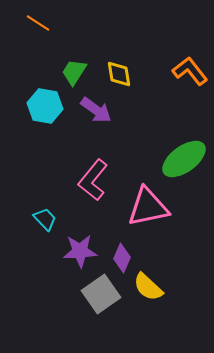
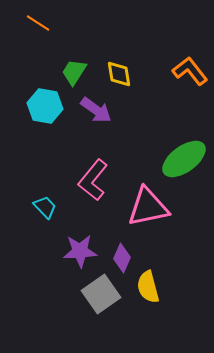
cyan trapezoid: moved 12 px up
yellow semicircle: rotated 32 degrees clockwise
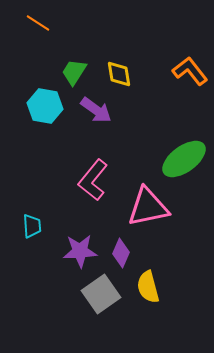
cyan trapezoid: moved 13 px left, 19 px down; rotated 40 degrees clockwise
purple diamond: moved 1 px left, 5 px up
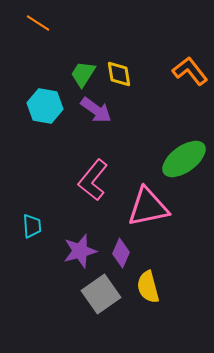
green trapezoid: moved 9 px right, 2 px down
purple star: rotated 12 degrees counterclockwise
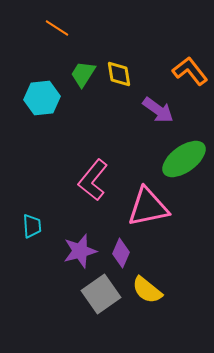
orange line: moved 19 px right, 5 px down
cyan hexagon: moved 3 px left, 8 px up; rotated 16 degrees counterclockwise
purple arrow: moved 62 px right
yellow semicircle: moved 1 px left, 3 px down; rotated 36 degrees counterclockwise
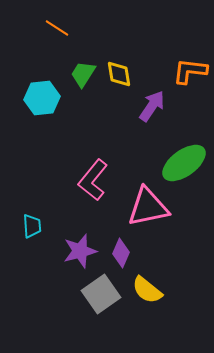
orange L-shape: rotated 45 degrees counterclockwise
purple arrow: moved 6 px left, 4 px up; rotated 92 degrees counterclockwise
green ellipse: moved 4 px down
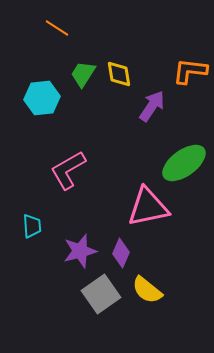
pink L-shape: moved 25 px left, 10 px up; rotated 21 degrees clockwise
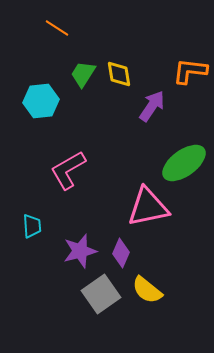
cyan hexagon: moved 1 px left, 3 px down
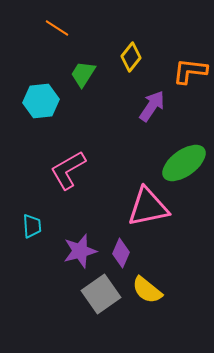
yellow diamond: moved 12 px right, 17 px up; rotated 48 degrees clockwise
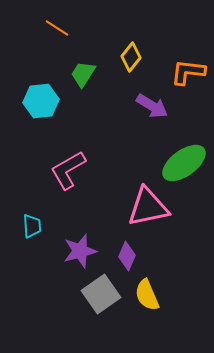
orange L-shape: moved 2 px left, 1 px down
purple arrow: rotated 88 degrees clockwise
purple diamond: moved 6 px right, 3 px down
yellow semicircle: moved 5 px down; rotated 28 degrees clockwise
